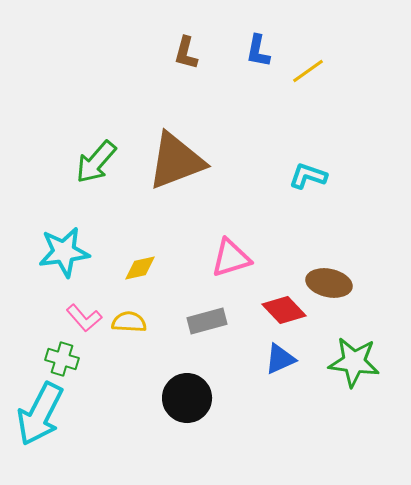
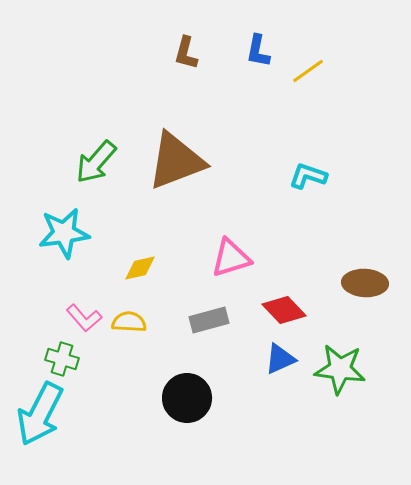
cyan star: moved 19 px up
brown ellipse: moved 36 px right; rotated 9 degrees counterclockwise
gray rectangle: moved 2 px right, 1 px up
green star: moved 14 px left, 7 px down
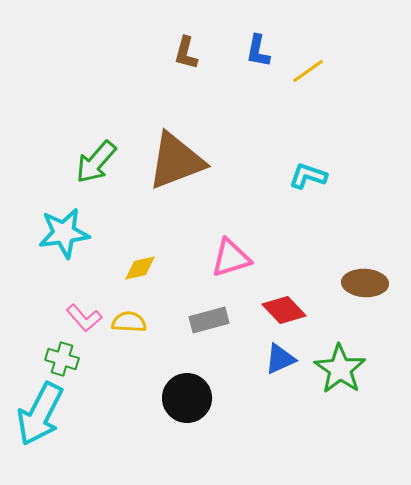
green star: rotated 27 degrees clockwise
